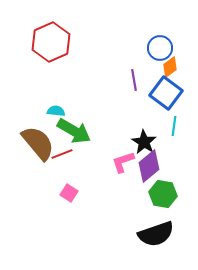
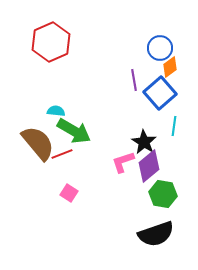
blue square: moved 6 px left; rotated 12 degrees clockwise
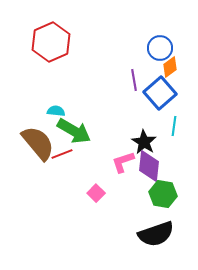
purple diamond: rotated 44 degrees counterclockwise
pink square: moved 27 px right; rotated 12 degrees clockwise
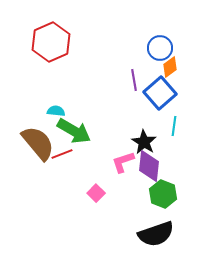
green hexagon: rotated 12 degrees clockwise
